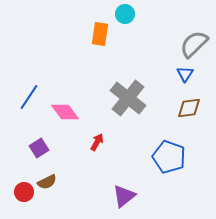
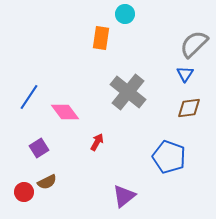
orange rectangle: moved 1 px right, 4 px down
gray cross: moved 6 px up
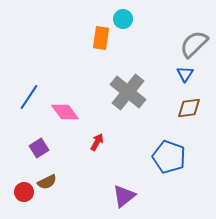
cyan circle: moved 2 px left, 5 px down
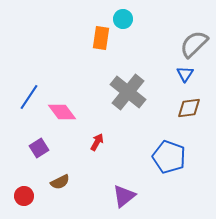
pink diamond: moved 3 px left
brown semicircle: moved 13 px right
red circle: moved 4 px down
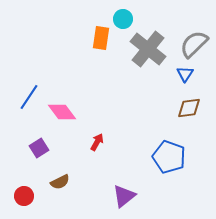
gray cross: moved 20 px right, 43 px up
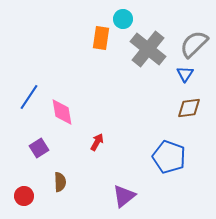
pink diamond: rotated 28 degrees clockwise
brown semicircle: rotated 66 degrees counterclockwise
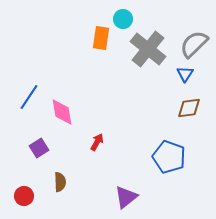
purple triangle: moved 2 px right, 1 px down
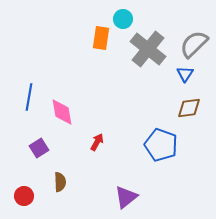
blue line: rotated 24 degrees counterclockwise
blue pentagon: moved 8 px left, 12 px up
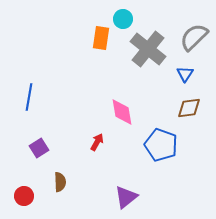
gray semicircle: moved 7 px up
pink diamond: moved 60 px right
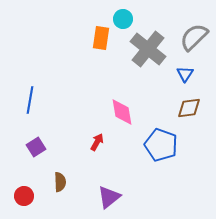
blue line: moved 1 px right, 3 px down
purple square: moved 3 px left, 1 px up
purple triangle: moved 17 px left
